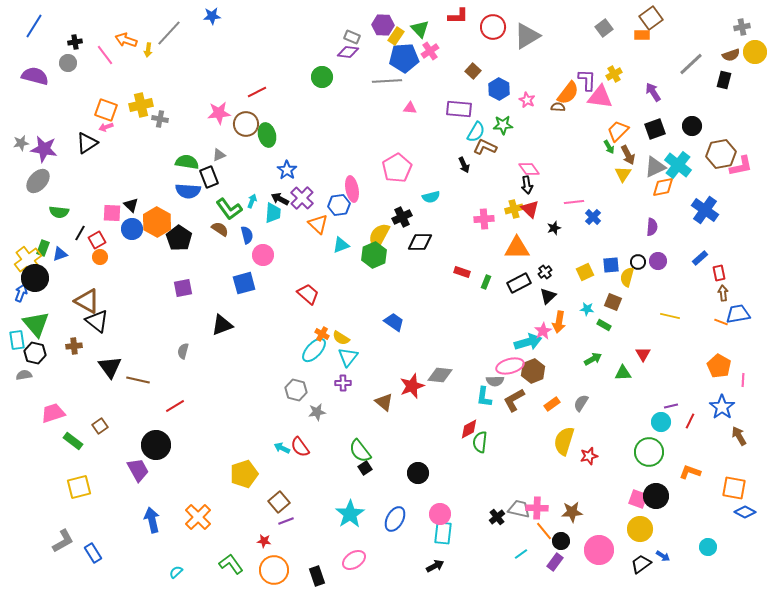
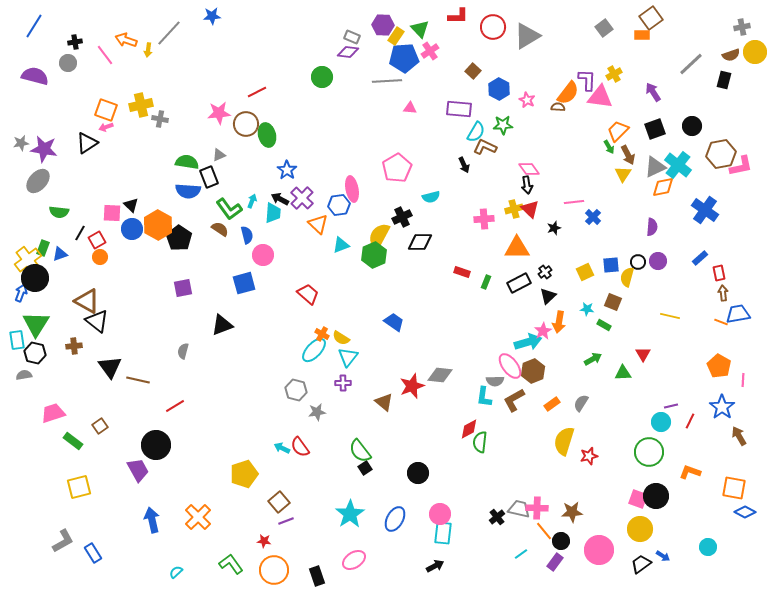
orange hexagon at (157, 222): moved 1 px right, 3 px down
green triangle at (36, 324): rotated 12 degrees clockwise
pink ellipse at (510, 366): rotated 68 degrees clockwise
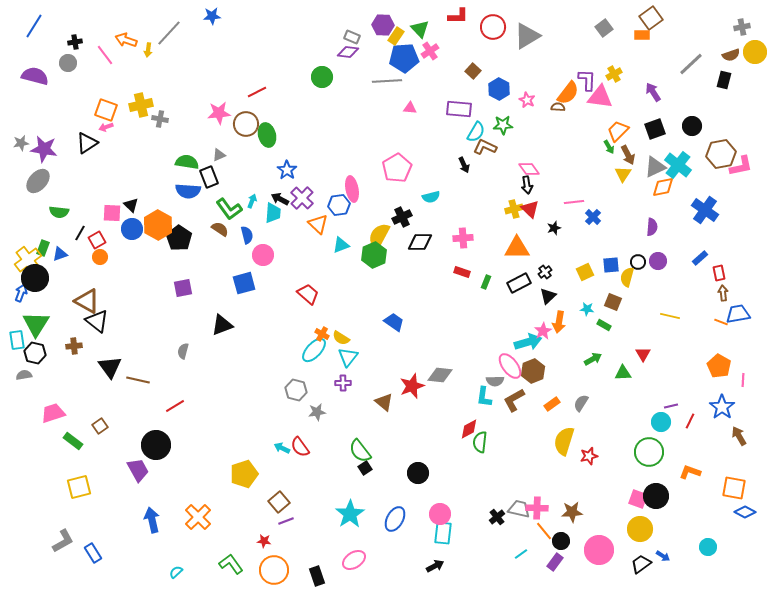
pink cross at (484, 219): moved 21 px left, 19 px down
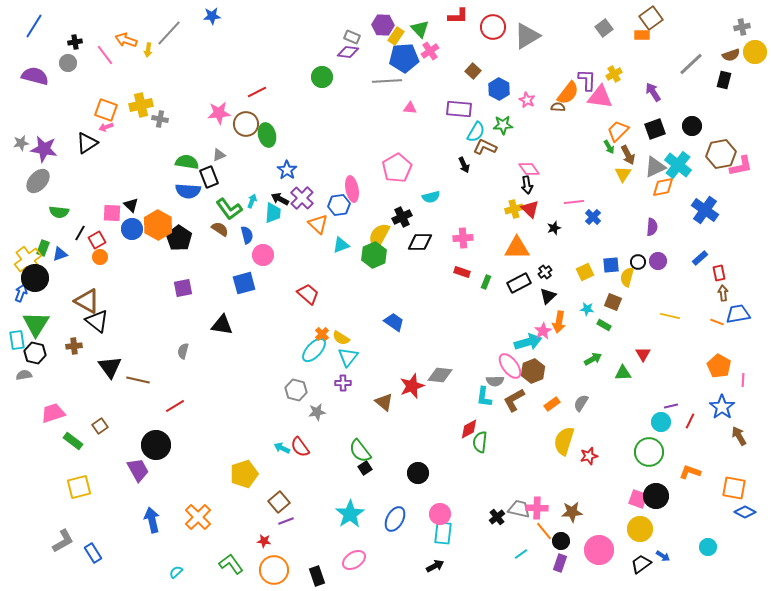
orange line at (721, 322): moved 4 px left
black triangle at (222, 325): rotated 30 degrees clockwise
orange cross at (322, 334): rotated 16 degrees clockwise
purple rectangle at (555, 562): moved 5 px right, 1 px down; rotated 18 degrees counterclockwise
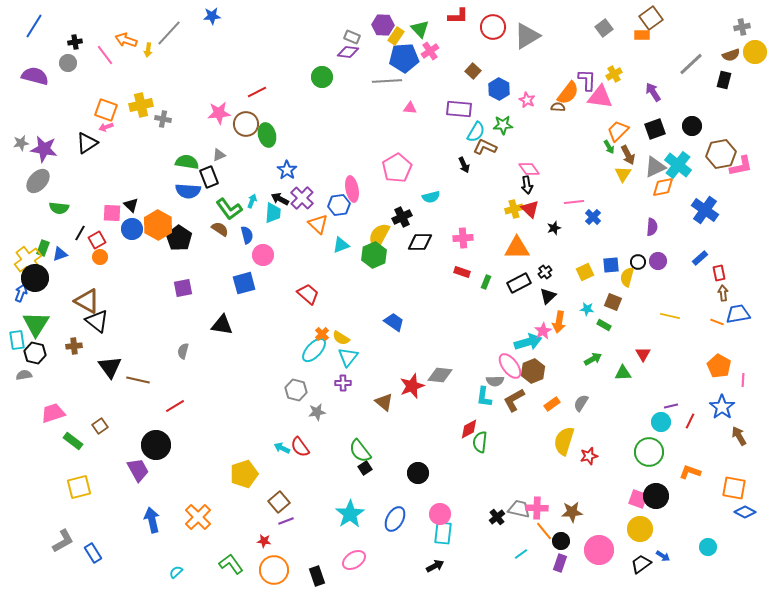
gray cross at (160, 119): moved 3 px right
green semicircle at (59, 212): moved 4 px up
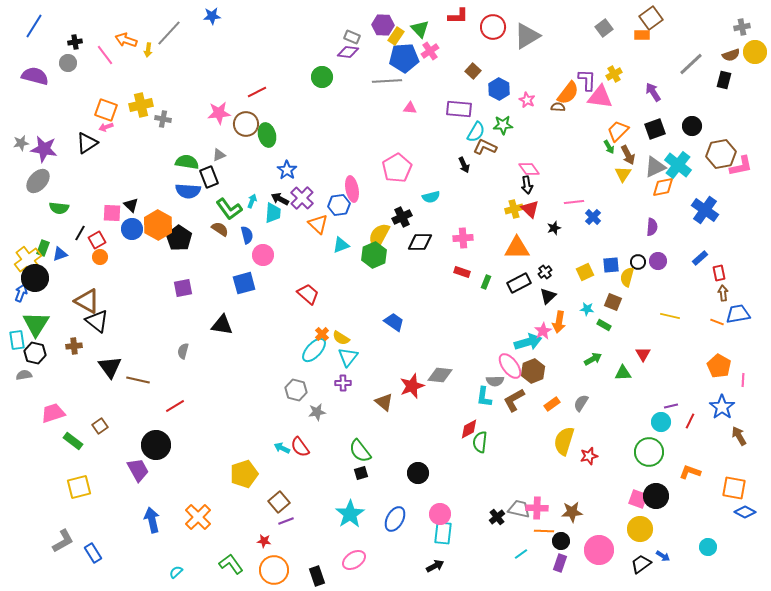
black square at (365, 468): moved 4 px left, 5 px down; rotated 16 degrees clockwise
orange line at (544, 531): rotated 48 degrees counterclockwise
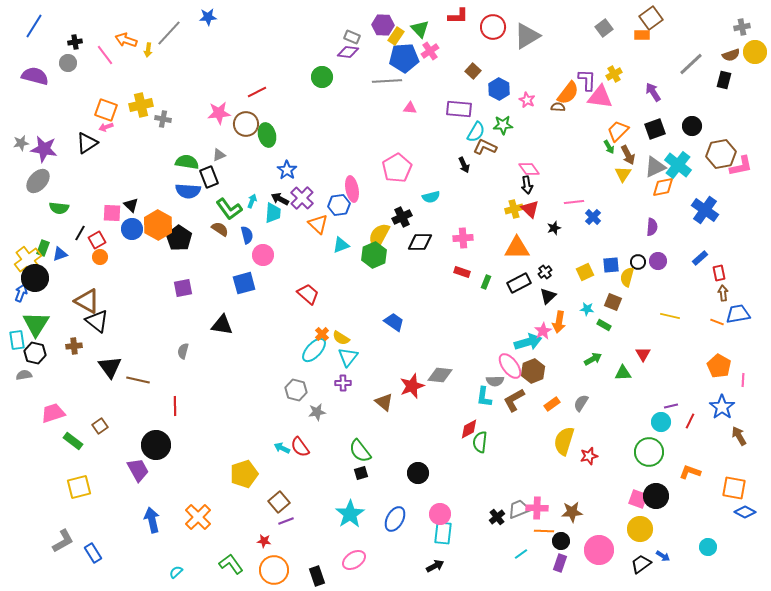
blue star at (212, 16): moved 4 px left, 1 px down
red line at (175, 406): rotated 60 degrees counterclockwise
gray trapezoid at (519, 509): rotated 35 degrees counterclockwise
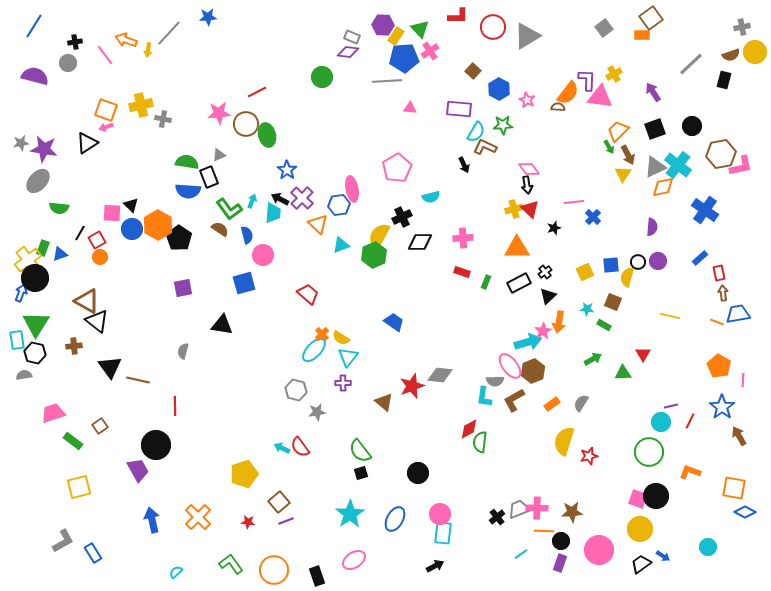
red star at (264, 541): moved 16 px left, 19 px up
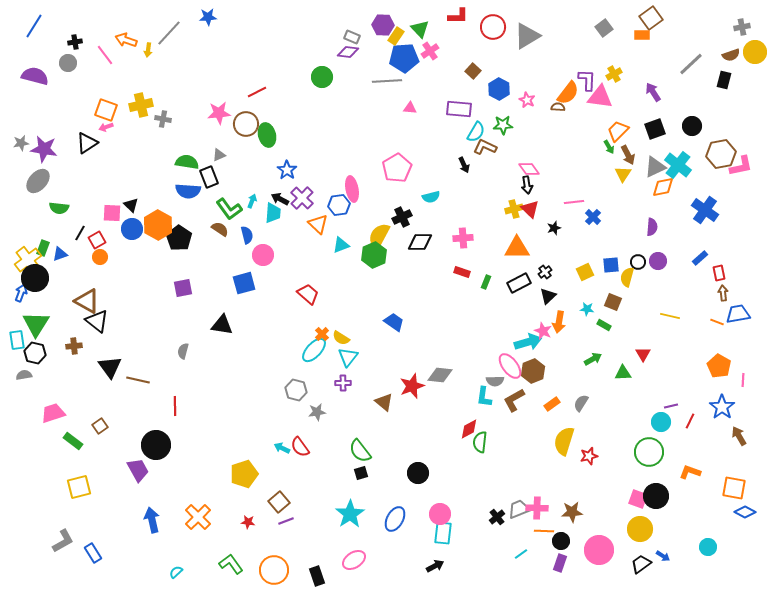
pink star at (543, 331): rotated 18 degrees counterclockwise
